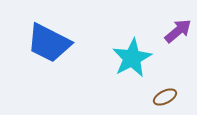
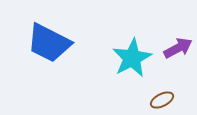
purple arrow: moved 17 px down; rotated 12 degrees clockwise
brown ellipse: moved 3 px left, 3 px down
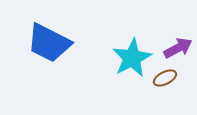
brown ellipse: moved 3 px right, 22 px up
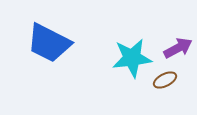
cyan star: rotated 21 degrees clockwise
brown ellipse: moved 2 px down
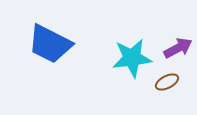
blue trapezoid: moved 1 px right, 1 px down
brown ellipse: moved 2 px right, 2 px down
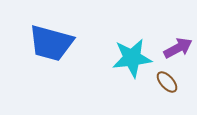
blue trapezoid: moved 1 px right, 1 px up; rotated 12 degrees counterclockwise
brown ellipse: rotated 75 degrees clockwise
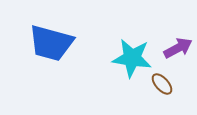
cyan star: rotated 15 degrees clockwise
brown ellipse: moved 5 px left, 2 px down
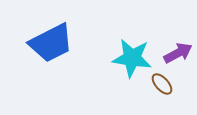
blue trapezoid: rotated 42 degrees counterclockwise
purple arrow: moved 5 px down
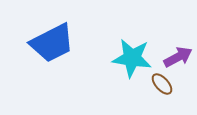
blue trapezoid: moved 1 px right
purple arrow: moved 4 px down
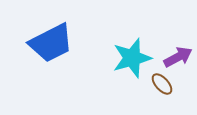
blue trapezoid: moved 1 px left
cyan star: rotated 24 degrees counterclockwise
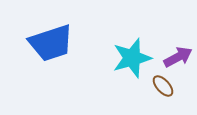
blue trapezoid: rotated 9 degrees clockwise
brown ellipse: moved 1 px right, 2 px down
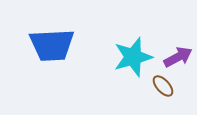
blue trapezoid: moved 1 px right, 2 px down; rotated 15 degrees clockwise
cyan star: moved 1 px right, 1 px up
